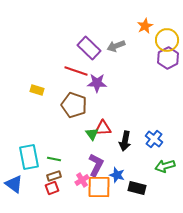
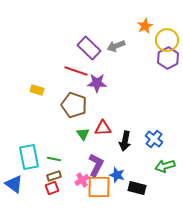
green triangle: moved 9 px left
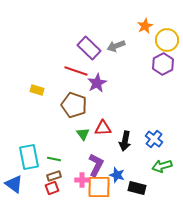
purple hexagon: moved 5 px left, 6 px down
purple star: rotated 30 degrees counterclockwise
green arrow: moved 3 px left
pink cross: rotated 32 degrees clockwise
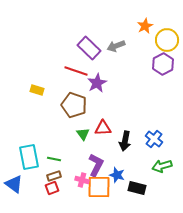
pink cross: rotated 16 degrees clockwise
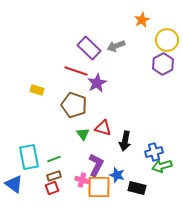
orange star: moved 3 px left, 6 px up
red triangle: rotated 18 degrees clockwise
blue cross: moved 13 px down; rotated 36 degrees clockwise
green line: rotated 32 degrees counterclockwise
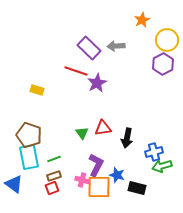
gray arrow: rotated 18 degrees clockwise
brown pentagon: moved 45 px left, 30 px down
red triangle: rotated 24 degrees counterclockwise
green triangle: moved 1 px left, 1 px up
black arrow: moved 2 px right, 3 px up
